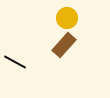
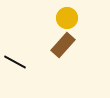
brown rectangle: moved 1 px left
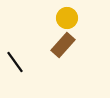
black line: rotated 25 degrees clockwise
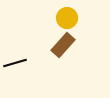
black line: moved 1 px down; rotated 70 degrees counterclockwise
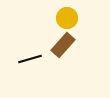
black line: moved 15 px right, 4 px up
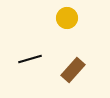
brown rectangle: moved 10 px right, 25 px down
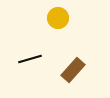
yellow circle: moved 9 px left
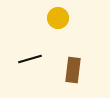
brown rectangle: rotated 35 degrees counterclockwise
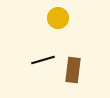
black line: moved 13 px right, 1 px down
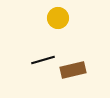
brown rectangle: rotated 70 degrees clockwise
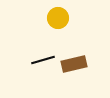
brown rectangle: moved 1 px right, 6 px up
